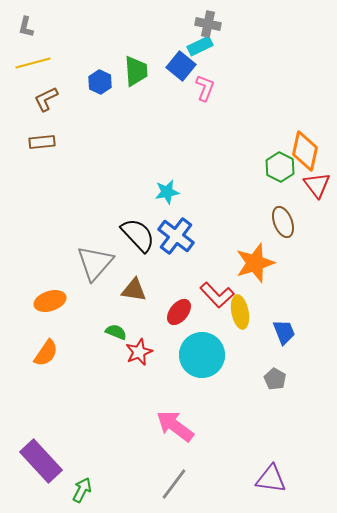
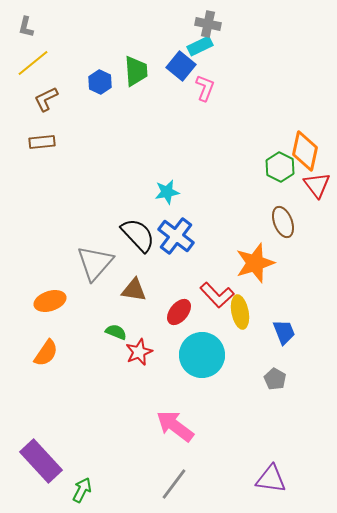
yellow line: rotated 24 degrees counterclockwise
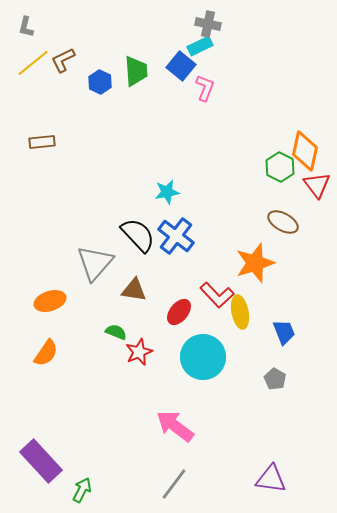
brown L-shape: moved 17 px right, 39 px up
brown ellipse: rotated 40 degrees counterclockwise
cyan circle: moved 1 px right, 2 px down
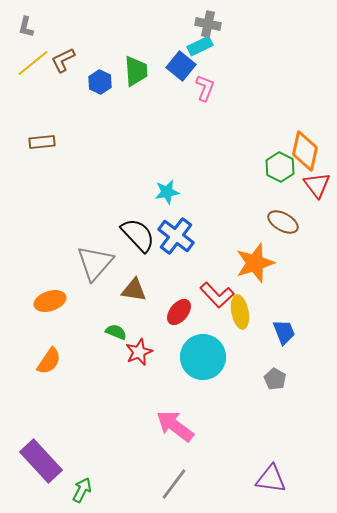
orange semicircle: moved 3 px right, 8 px down
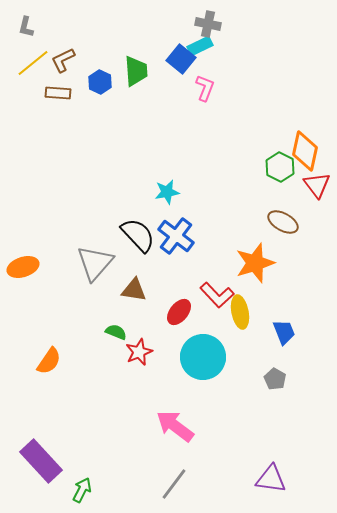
blue square: moved 7 px up
brown rectangle: moved 16 px right, 49 px up; rotated 10 degrees clockwise
orange ellipse: moved 27 px left, 34 px up
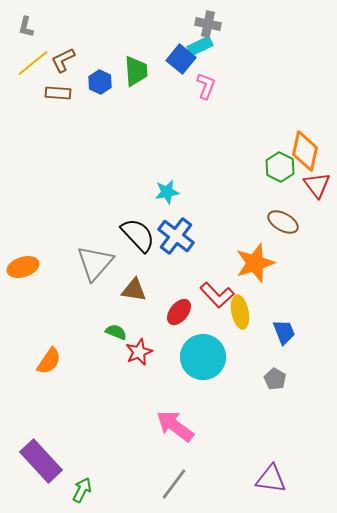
pink L-shape: moved 1 px right, 2 px up
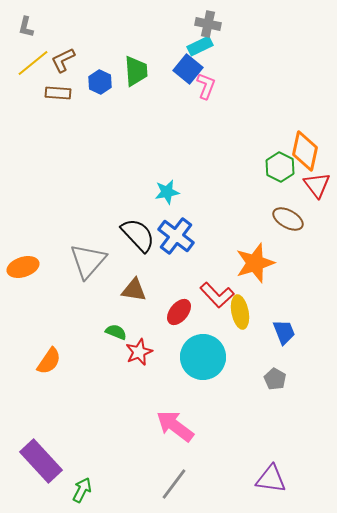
blue square: moved 7 px right, 10 px down
brown ellipse: moved 5 px right, 3 px up
gray triangle: moved 7 px left, 2 px up
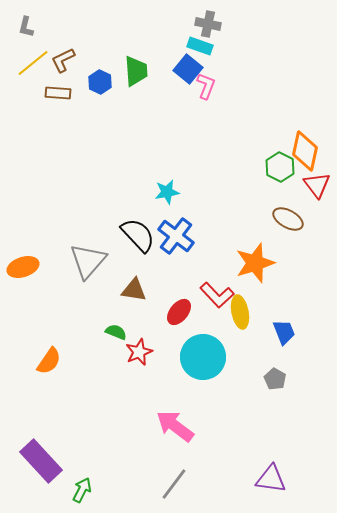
cyan rectangle: rotated 45 degrees clockwise
